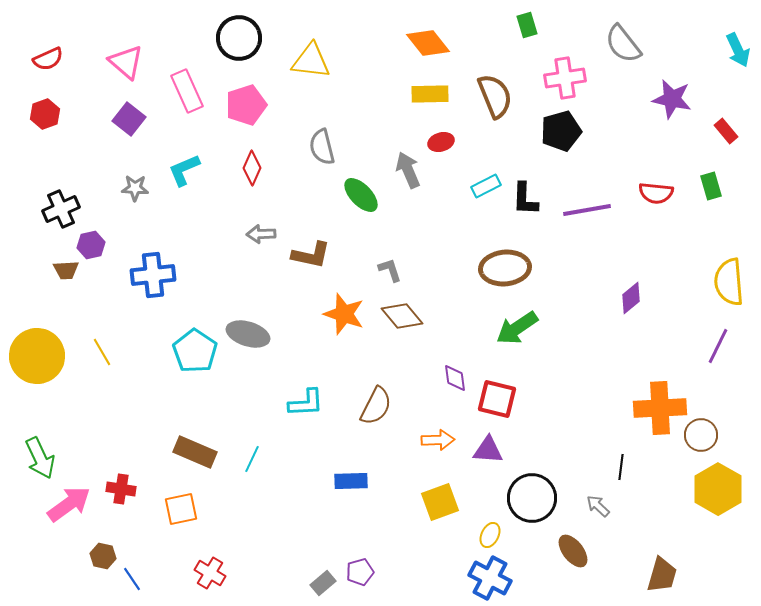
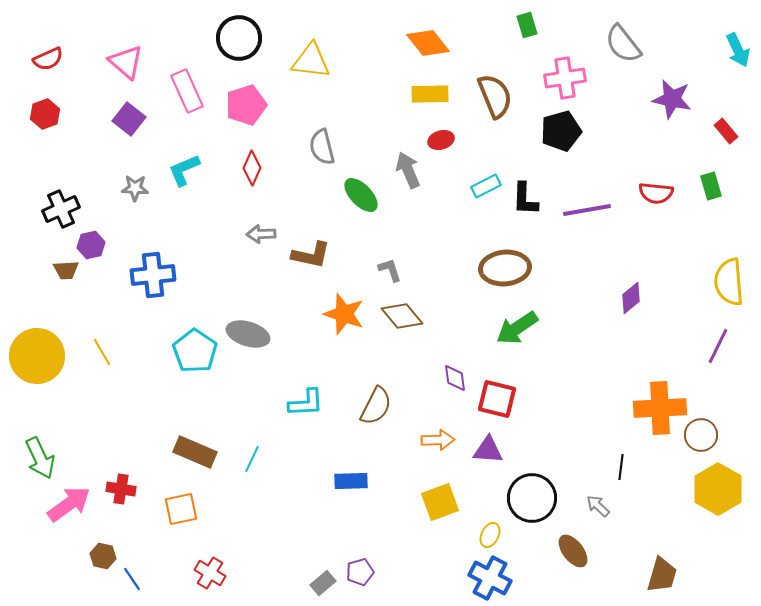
red ellipse at (441, 142): moved 2 px up
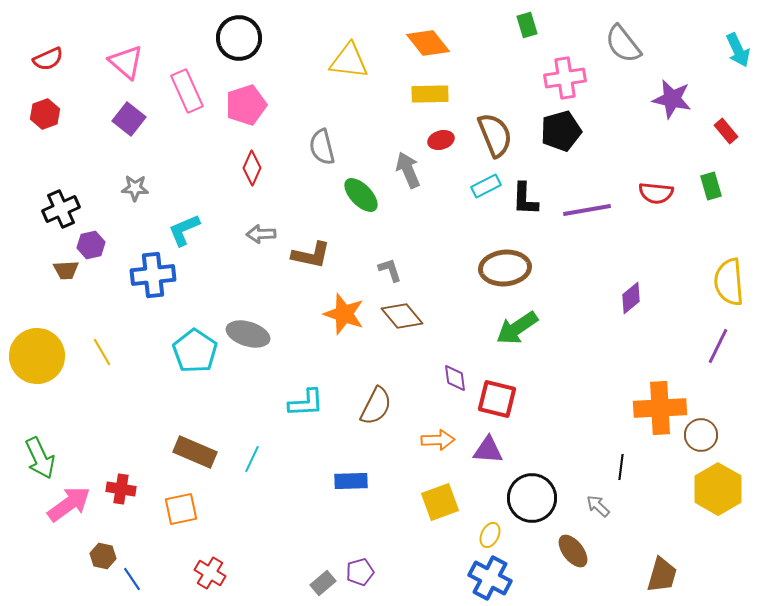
yellow triangle at (311, 61): moved 38 px right
brown semicircle at (495, 96): moved 39 px down
cyan L-shape at (184, 170): moved 60 px down
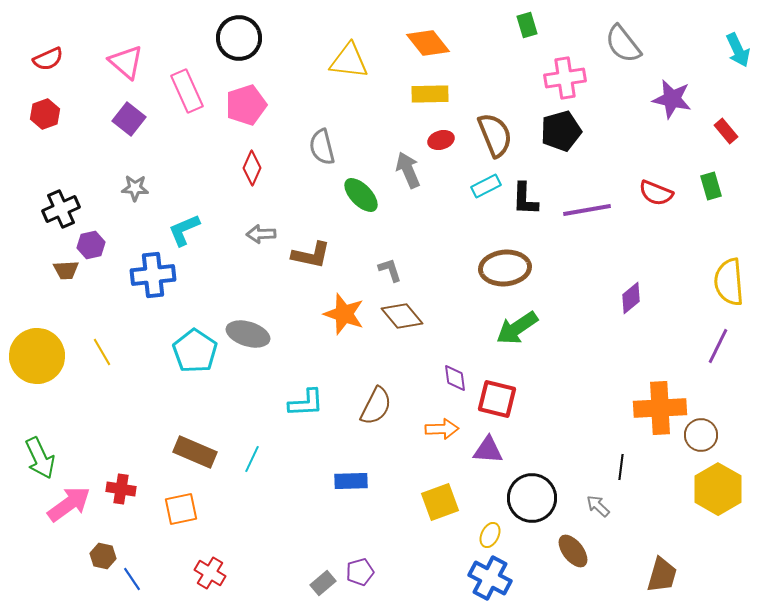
red semicircle at (656, 193): rotated 16 degrees clockwise
orange arrow at (438, 440): moved 4 px right, 11 px up
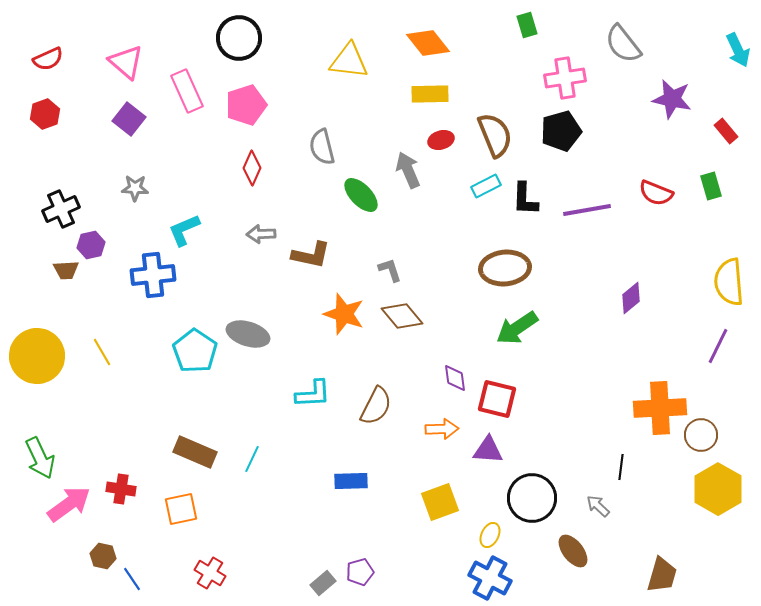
cyan L-shape at (306, 403): moved 7 px right, 9 px up
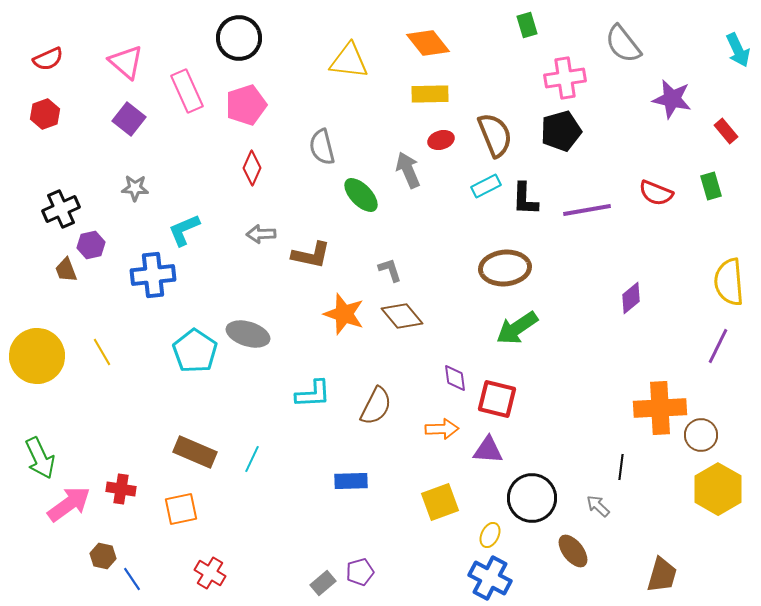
brown trapezoid at (66, 270): rotated 72 degrees clockwise
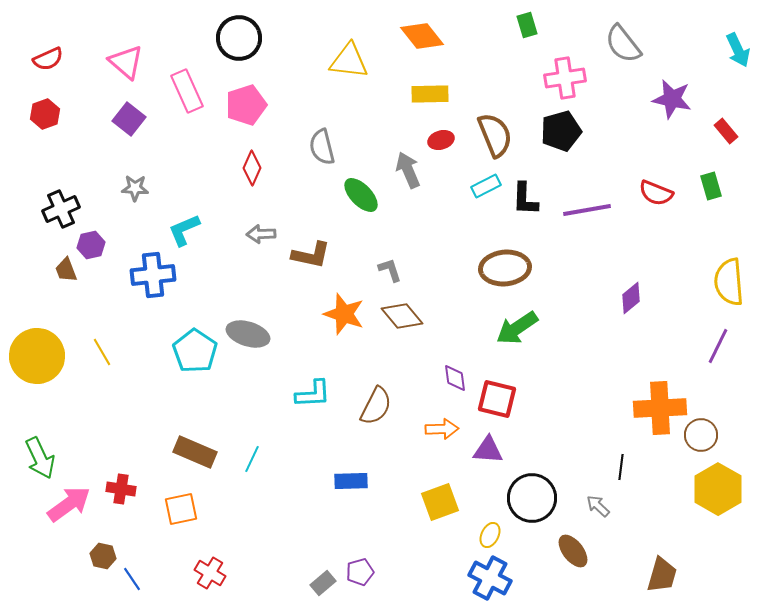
orange diamond at (428, 43): moved 6 px left, 7 px up
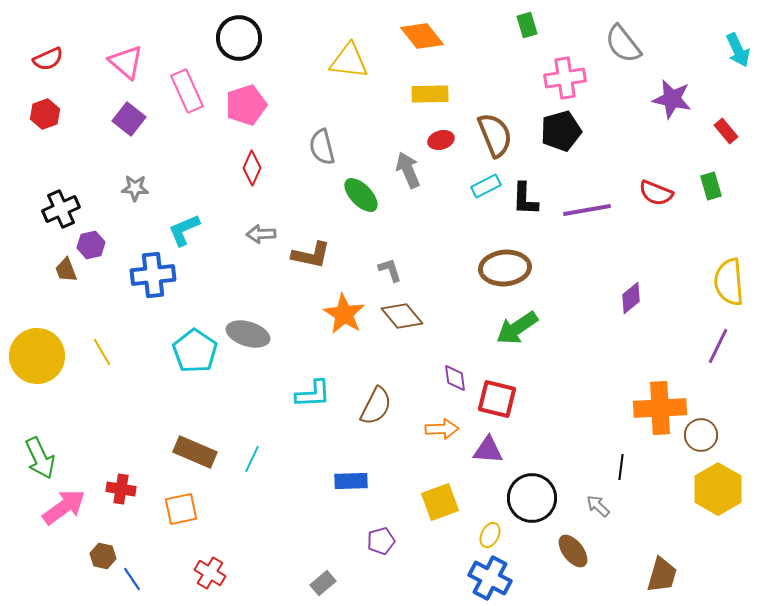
orange star at (344, 314): rotated 12 degrees clockwise
pink arrow at (69, 504): moved 5 px left, 3 px down
purple pentagon at (360, 572): moved 21 px right, 31 px up
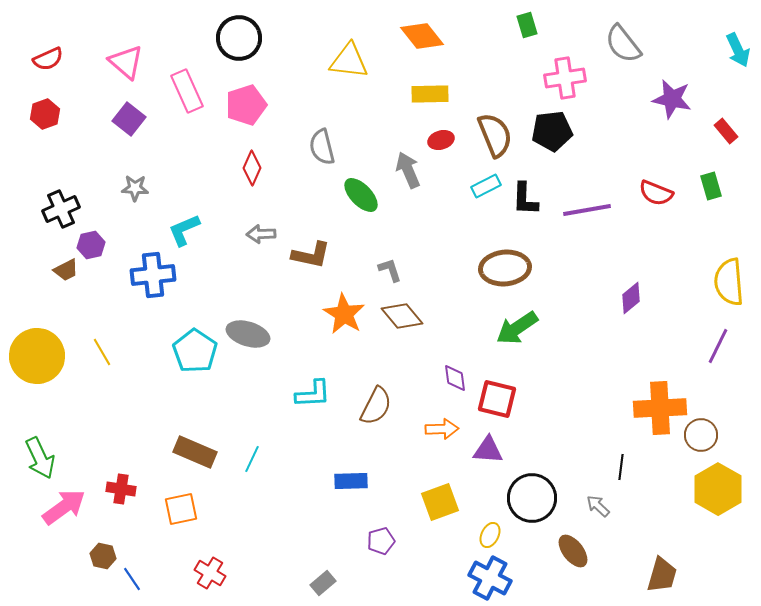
black pentagon at (561, 131): moved 9 px left; rotated 9 degrees clockwise
brown trapezoid at (66, 270): rotated 96 degrees counterclockwise
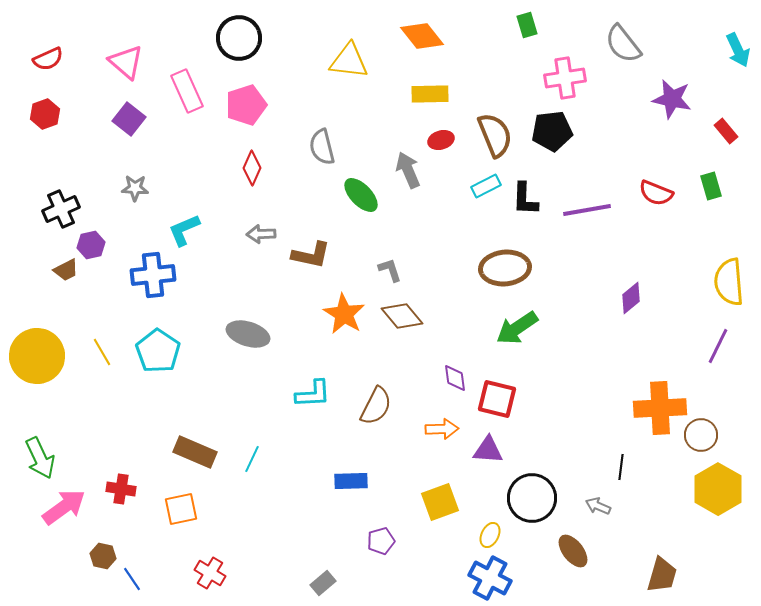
cyan pentagon at (195, 351): moved 37 px left
gray arrow at (598, 506): rotated 20 degrees counterclockwise
